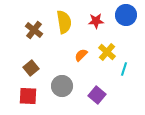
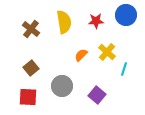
brown cross: moved 3 px left, 1 px up
red square: moved 1 px down
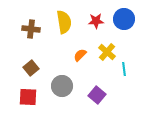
blue circle: moved 2 px left, 4 px down
brown cross: rotated 30 degrees counterclockwise
orange semicircle: moved 1 px left
cyan line: rotated 24 degrees counterclockwise
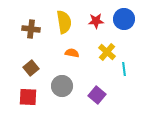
orange semicircle: moved 8 px left, 2 px up; rotated 56 degrees clockwise
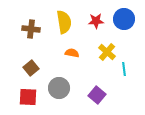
gray circle: moved 3 px left, 2 px down
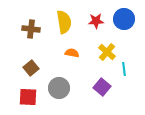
purple square: moved 5 px right, 8 px up
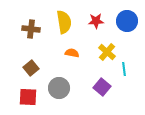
blue circle: moved 3 px right, 2 px down
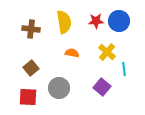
blue circle: moved 8 px left
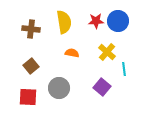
blue circle: moved 1 px left
brown square: moved 2 px up
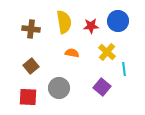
red star: moved 5 px left, 5 px down
